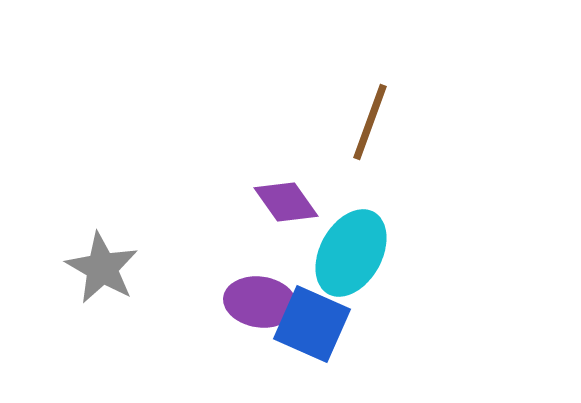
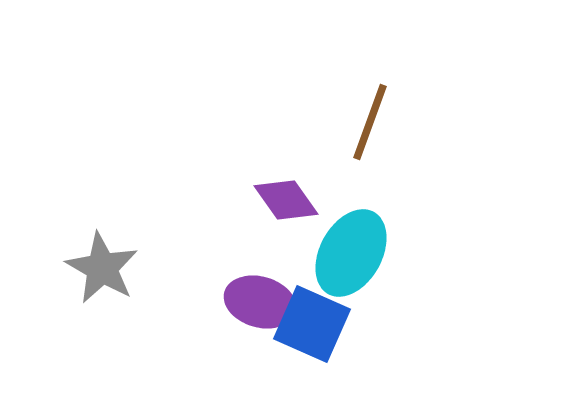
purple diamond: moved 2 px up
purple ellipse: rotated 8 degrees clockwise
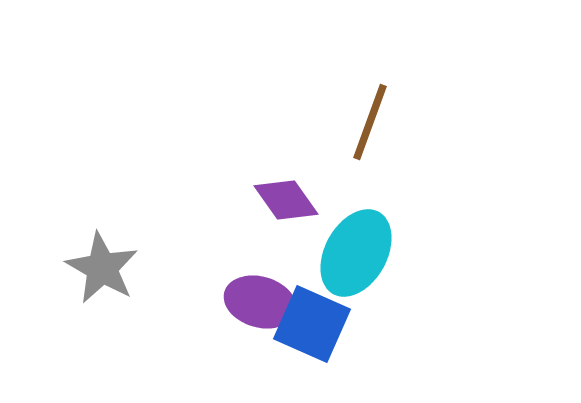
cyan ellipse: moved 5 px right
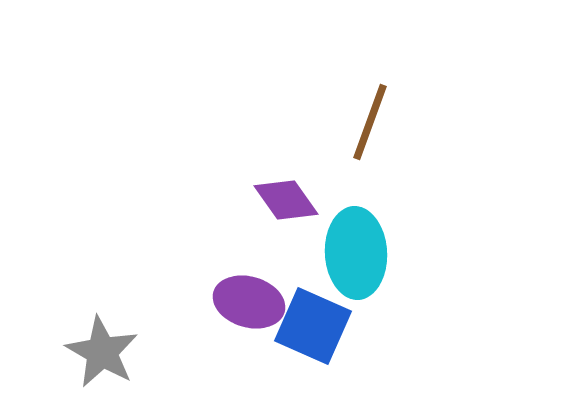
cyan ellipse: rotated 32 degrees counterclockwise
gray star: moved 84 px down
purple ellipse: moved 11 px left
blue square: moved 1 px right, 2 px down
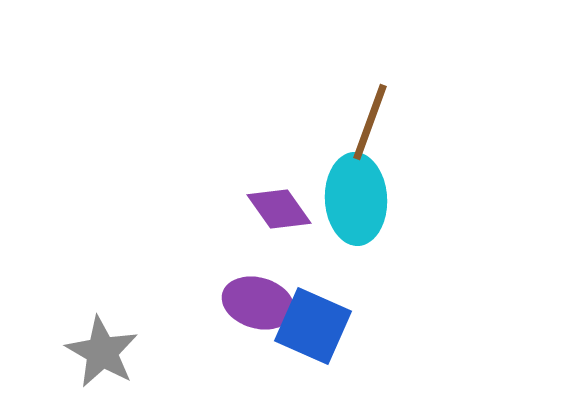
purple diamond: moved 7 px left, 9 px down
cyan ellipse: moved 54 px up
purple ellipse: moved 9 px right, 1 px down
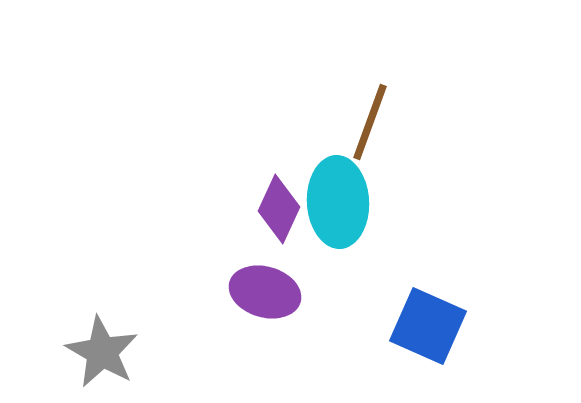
cyan ellipse: moved 18 px left, 3 px down
purple diamond: rotated 60 degrees clockwise
purple ellipse: moved 7 px right, 11 px up
blue square: moved 115 px right
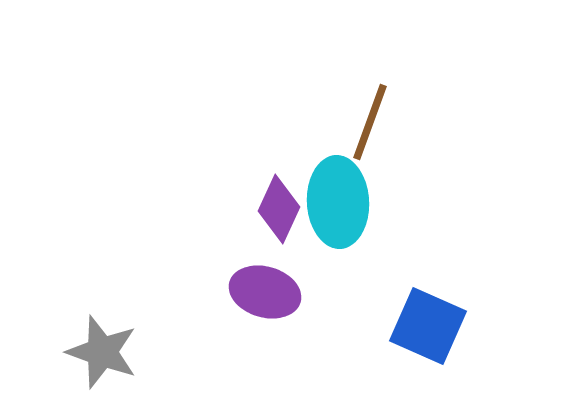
gray star: rotated 10 degrees counterclockwise
